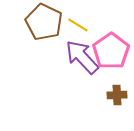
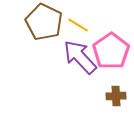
purple arrow: moved 2 px left
brown cross: moved 1 px left, 1 px down
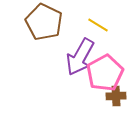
yellow line: moved 20 px right
pink pentagon: moved 6 px left, 22 px down; rotated 6 degrees clockwise
purple arrow: rotated 108 degrees counterclockwise
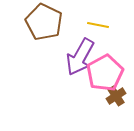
yellow line: rotated 20 degrees counterclockwise
brown cross: rotated 30 degrees counterclockwise
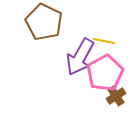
yellow line: moved 6 px right, 16 px down
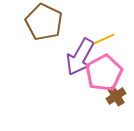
yellow line: moved 2 px up; rotated 35 degrees counterclockwise
pink pentagon: moved 1 px left
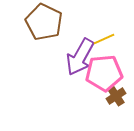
pink pentagon: rotated 24 degrees clockwise
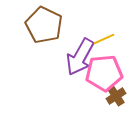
brown pentagon: moved 3 px down
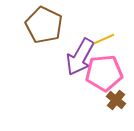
brown cross: moved 4 px down; rotated 18 degrees counterclockwise
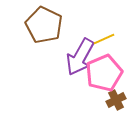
pink pentagon: rotated 18 degrees counterclockwise
brown cross: rotated 24 degrees clockwise
